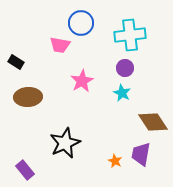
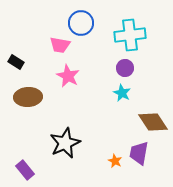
pink star: moved 14 px left, 5 px up; rotated 15 degrees counterclockwise
purple trapezoid: moved 2 px left, 1 px up
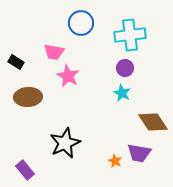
pink trapezoid: moved 6 px left, 7 px down
purple trapezoid: rotated 90 degrees counterclockwise
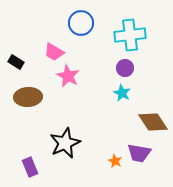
pink trapezoid: rotated 20 degrees clockwise
purple rectangle: moved 5 px right, 3 px up; rotated 18 degrees clockwise
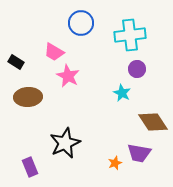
purple circle: moved 12 px right, 1 px down
orange star: moved 2 px down; rotated 24 degrees clockwise
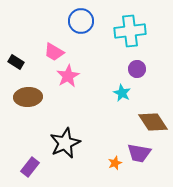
blue circle: moved 2 px up
cyan cross: moved 4 px up
pink star: rotated 15 degrees clockwise
purple rectangle: rotated 60 degrees clockwise
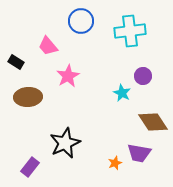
pink trapezoid: moved 6 px left, 6 px up; rotated 20 degrees clockwise
purple circle: moved 6 px right, 7 px down
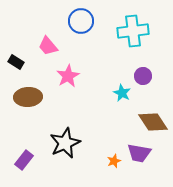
cyan cross: moved 3 px right
orange star: moved 1 px left, 2 px up
purple rectangle: moved 6 px left, 7 px up
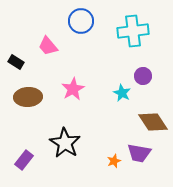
pink star: moved 5 px right, 13 px down
black star: rotated 16 degrees counterclockwise
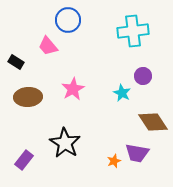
blue circle: moved 13 px left, 1 px up
purple trapezoid: moved 2 px left
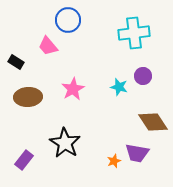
cyan cross: moved 1 px right, 2 px down
cyan star: moved 3 px left, 6 px up; rotated 12 degrees counterclockwise
